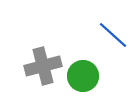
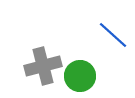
green circle: moved 3 px left
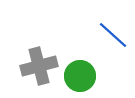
gray cross: moved 4 px left
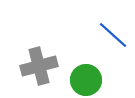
green circle: moved 6 px right, 4 px down
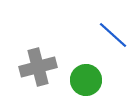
gray cross: moved 1 px left, 1 px down
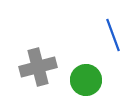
blue line: rotated 28 degrees clockwise
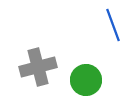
blue line: moved 10 px up
